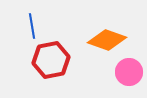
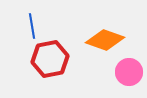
orange diamond: moved 2 px left
red hexagon: moved 1 px left, 1 px up
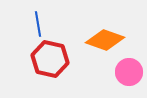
blue line: moved 6 px right, 2 px up
red hexagon: rotated 24 degrees clockwise
